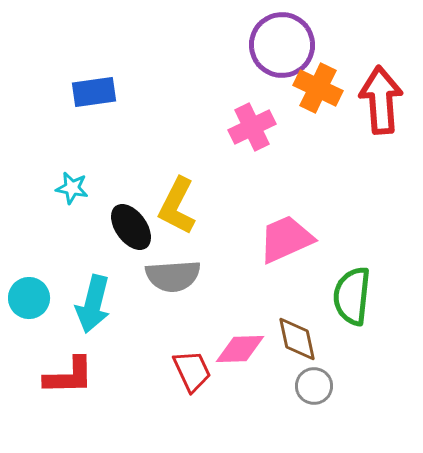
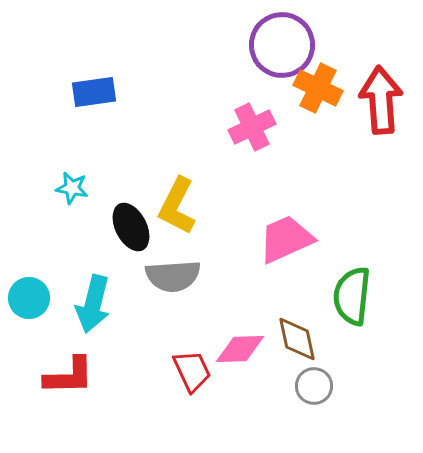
black ellipse: rotated 9 degrees clockwise
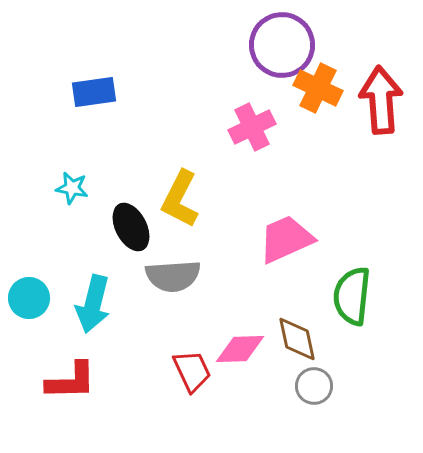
yellow L-shape: moved 3 px right, 7 px up
red L-shape: moved 2 px right, 5 px down
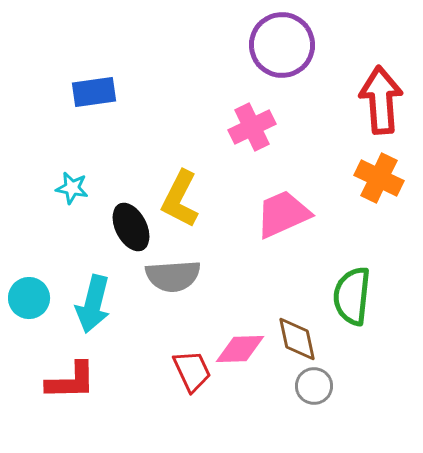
orange cross: moved 61 px right, 90 px down
pink trapezoid: moved 3 px left, 25 px up
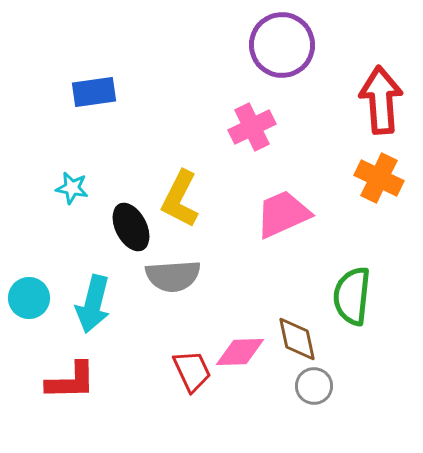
pink diamond: moved 3 px down
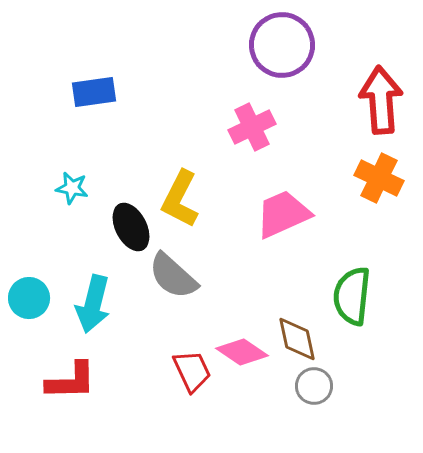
gray semicircle: rotated 46 degrees clockwise
pink diamond: moved 2 px right; rotated 36 degrees clockwise
